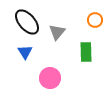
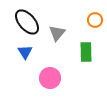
gray triangle: moved 1 px down
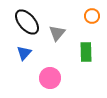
orange circle: moved 3 px left, 4 px up
blue triangle: moved 1 px left, 1 px down; rotated 14 degrees clockwise
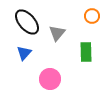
pink circle: moved 1 px down
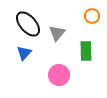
black ellipse: moved 1 px right, 2 px down
green rectangle: moved 1 px up
pink circle: moved 9 px right, 4 px up
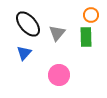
orange circle: moved 1 px left, 1 px up
green rectangle: moved 14 px up
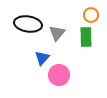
black ellipse: rotated 40 degrees counterclockwise
blue triangle: moved 18 px right, 5 px down
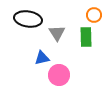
orange circle: moved 3 px right
black ellipse: moved 5 px up
gray triangle: rotated 12 degrees counterclockwise
blue triangle: rotated 35 degrees clockwise
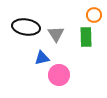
black ellipse: moved 2 px left, 8 px down
gray triangle: moved 1 px left, 1 px down
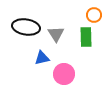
pink circle: moved 5 px right, 1 px up
